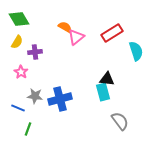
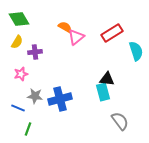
pink star: moved 2 px down; rotated 24 degrees clockwise
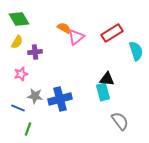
orange semicircle: moved 1 px left, 1 px down
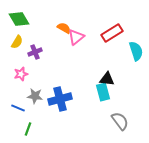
purple cross: rotated 16 degrees counterclockwise
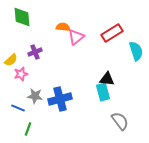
green diamond: moved 3 px right, 2 px up; rotated 25 degrees clockwise
orange semicircle: moved 1 px left, 1 px up; rotated 24 degrees counterclockwise
yellow semicircle: moved 6 px left, 18 px down; rotated 16 degrees clockwise
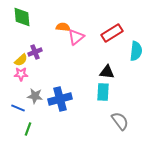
cyan semicircle: rotated 24 degrees clockwise
yellow semicircle: moved 10 px right
pink star: rotated 16 degrees clockwise
black triangle: moved 7 px up
cyan rectangle: rotated 18 degrees clockwise
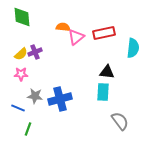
red rectangle: moved 8 px left; rotated 20 degrees clockwise
cyan semicircle: moved 3 px left, 3 px up
yellow semicircle: moved 6 px up
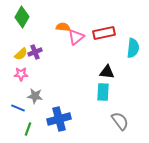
green diamond: rotated 35 degrees clockwise
blue cross: moved 1 px left, 20 px down
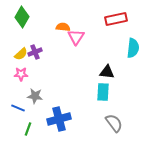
red rectangle: moved 12 px right, 14 px up
pink triangle: rotated 18 degrees counterclockwise
gray semicircle: moved 6 px left, 2 px down
